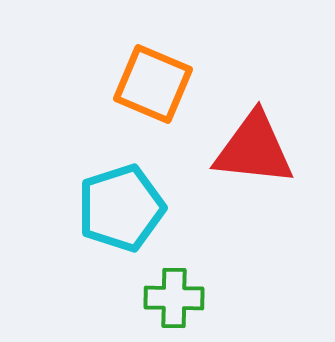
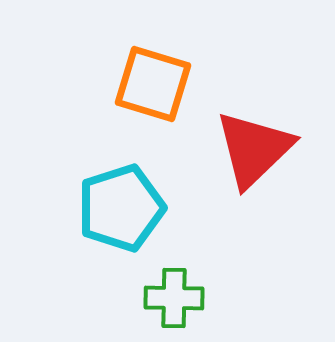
orange square: rotated 6 degrees counterclockwise
red triangle: rotated 50 degrees counterclockwise
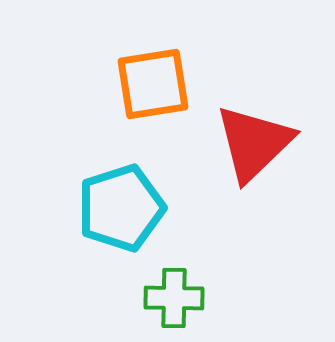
orange square: rotated 26 degrees counterclockwise
red triangle: moved 6 px up
